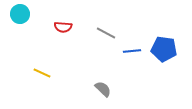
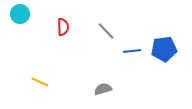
red semicircle: rotated 96 degrees counterclockwise
gray line: moved 2 px up; rotated 18 degrees clockwise
blue pentagon: rotated 15 degrees counterclockwise
yellow line: moved 2 px left, 9 px down
gray semicircle: rotated 60 degrees counterclockwise
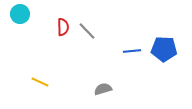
gray line: moved 19 px left
blue pentagon: rotated 10 degrees clockwise
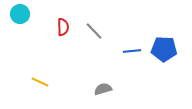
gray line: moved 7 px right
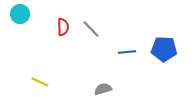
gray line: moved 3 px left, 2 px up
blue line: moved 5 px left, 1 px down
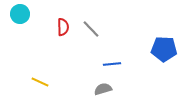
blue line: moved 15 px left, 12 px down
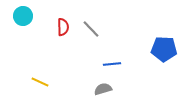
cyan circle: moved 3 px right, 2 px down
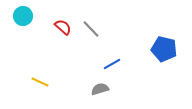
red semicircle: rotated 48 degrees counterclockwise
blue pentagon: rotated 10 degrees clockwise
blue line: rotated 24 degrees counterclockwise
gray semicircle: moved 3 px left
